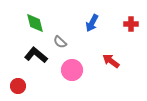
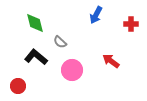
blue arrow: moved 4 px right, 8 px up
black L-shape: moved 2 px down
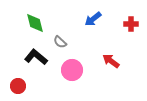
blue arrow: moved 3 px left, 4 px down; rotated 24 degrees clockwise
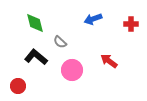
blue arrow: rotated 18 degrees clockwise
red arrow: moved 2 px left
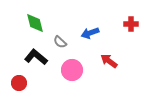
blue arrow: moved 3 px left, 14 px down
red circle: moved 1 px right, 3 px up
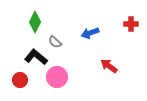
green diamond: moved 1 px up; rotated 40 degrees clockwise
gray semicircle: moved 5 px left
red arrow: moved 5 px down
pink circle: moved 15 px left, 7 px down
red circle: moved 1 px right, 3 px up
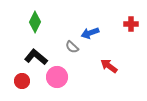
gray semicircle: moved 17 px right, 5 px down
red circle: moved 2 px right, 1 px down
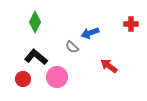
red circle: moved 1 px right, 2 px up
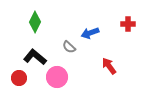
red cross: moved 3 px left
gray semicircle: moved 3 px left
black L-shape: moved 1 px left
red arrow: rotated 18 degrees clockwise
red circle: moved 4 px left, 1 px up
